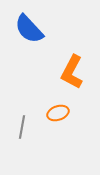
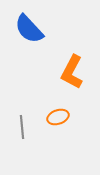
orange ellipse: moved 4 px down
gray line: rotated 15 degrees counterclockwise
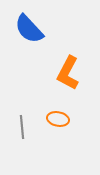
orange L-shape: moved 4 px left, 1 px down
orange ellipse: moved 2 px down; rotated 30 degrees clockwise
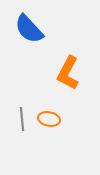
orange ellipse: moved 9 px left
gray line: moved 8 px up
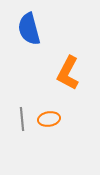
blue semicircle: rotated 28 degrees clockwise
orange ellipse: rotated 20 degrees counterclockwise
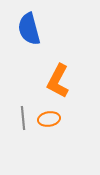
orange L-shape: moved 10 px left, 8 px down
gray line: moved 1 px right, 1 px up
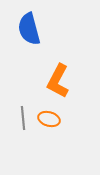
orange ellipse: rotated 25 degrees clockwise
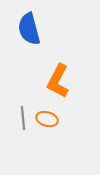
orange ellipse: moved 2 px left
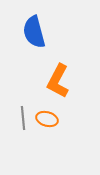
blue semicircle: moved 5 px right, 3 px down
